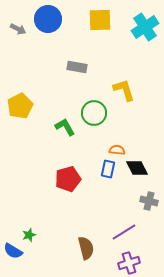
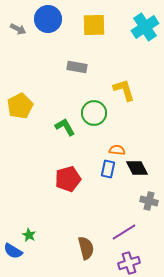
yellow square: moved 6 px left, 5 px down
green star: rotated 24 degrees counterclockwise
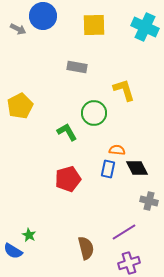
blue circle: moved 5 px left, 3 px up
cyan cross: rotated 32 degrees counterclockwise
green L-shape: moved 2 px right, 5 px down
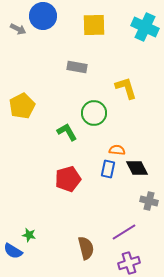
yellow L-shape: moved 2 px right, 2 px up
yellow pentagon: moved 2 px right
green star: rotated 16 degrees counterclockwise
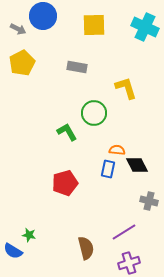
yellow pentagon: moved 43 px up
black diamond: moved 3 px up
red pentagon: moved 3 px left, 4 px down
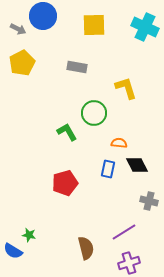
orange semicircle: moved 2 px right, 7 px up
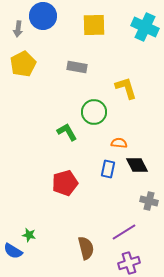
gray arrow: rotated 70 degrees clockwise
yellow pentagon: moved 1 px right, 1 px down
green circle: moved 1 px up
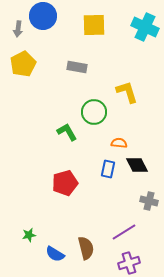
yellow L-shape: moved 1 px right, 4 px down
green star: rotated 24 degrees counterclockwise
blue semicircle: moved 42 px right, 3 px down
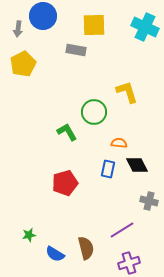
gray rectangle: moved 1 px left, 17 px up
purple line: moved 2 px left, 2 px up
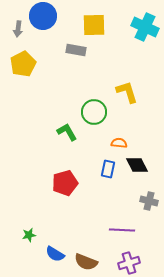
purple line: rotated 35 degrees clockwise
brown semicircle: moved 14 px down; rotated 125 degrees clockwise
